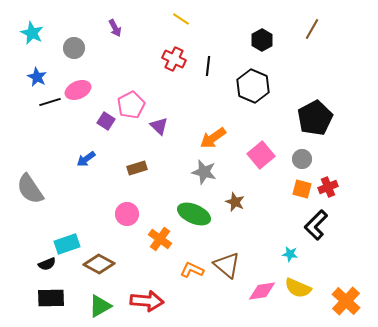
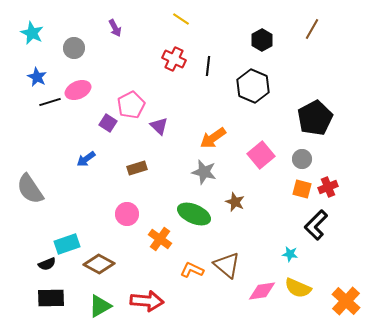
purple square at (106, 121): moved 2 px right, 2 px down
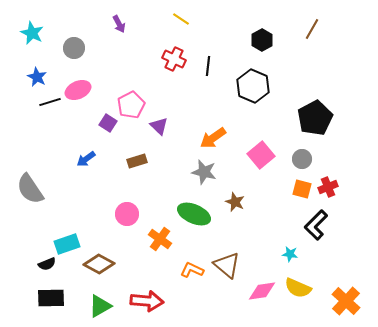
purple arrow at (115, 28): moved 4 px right, 4 px up
brown rectangle at (137, 168): moved 7 px up
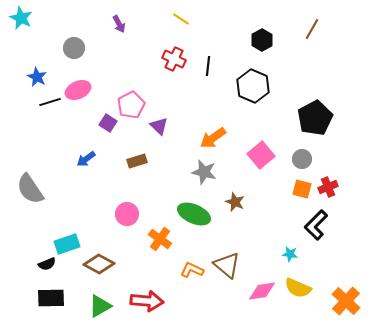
cyan star at (32, 33): moved 11 px left, 15 px up
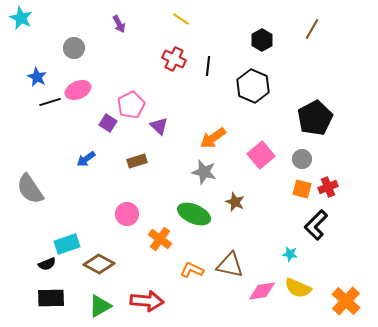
brown triangle at (227, 265): moved 3 px right; rotated 28 degrees counterclockwise
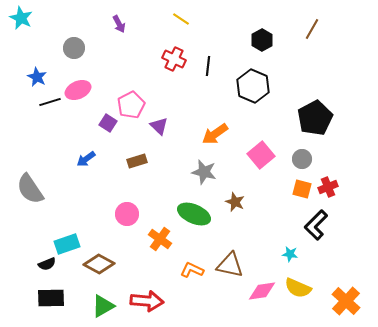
orange arrow at (213, 138): moved 2 px right, 4 px up
green triangle at (100, 306): moved 3 px right
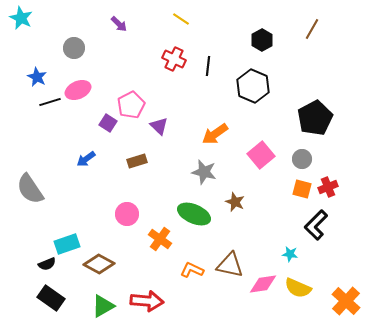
purple arrow at (119, 24): rotated 18 degrees counterclockwise
pink diamond at (262, 291): moved 1 px right, 7 px up
black rectangle at (51, 298): rotated 36 degrees clockwise
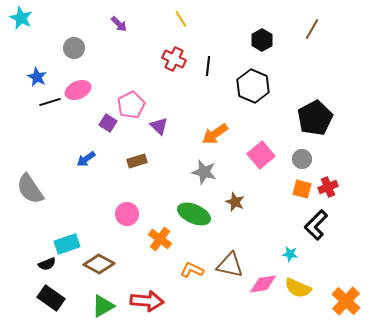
yellow line at (181, 19): rotated 24 degrees clockwise
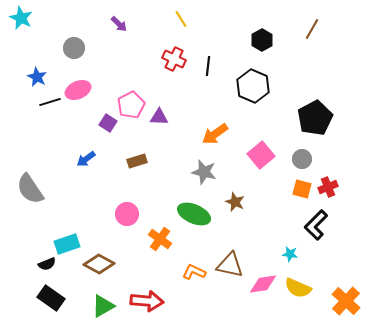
purple triangle at (159, 126): moved 9 px up; rotated 42 degrees counterclockwise
orange L-shape at (192, 270): moved 2 px right, 2 px down
